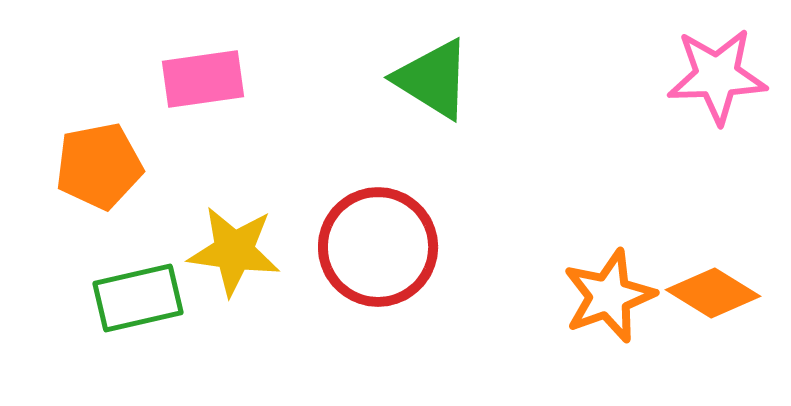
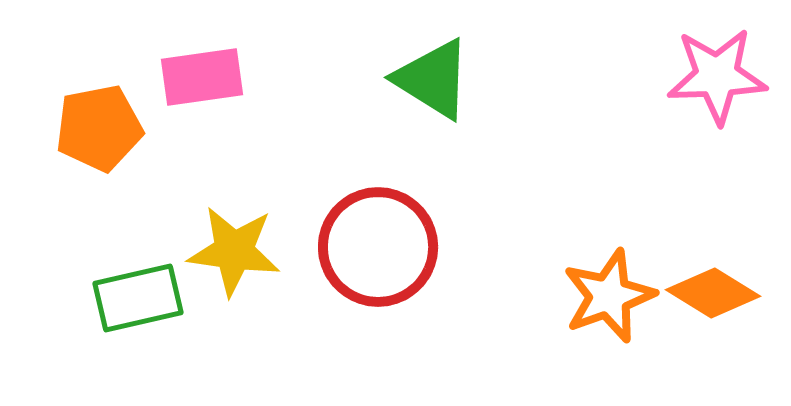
pink rectangle: moved 1 px left, 2 px up
orange pentagon: moved 38 px up
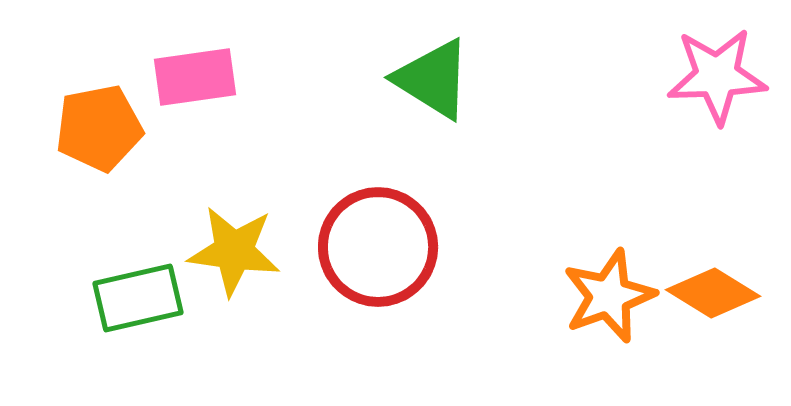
pink rectangle: moved 7 px left
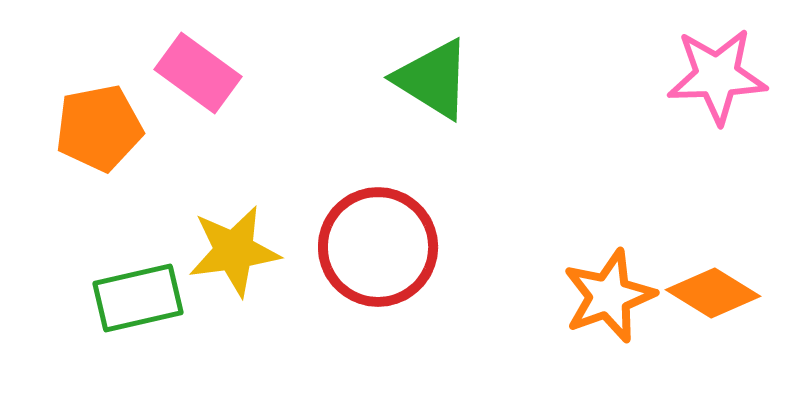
pink rectangle: moved 3 px right, 4 px up; rotated 44 degrees clockwise
yellow star: rotated 16 degrees counterclockwise
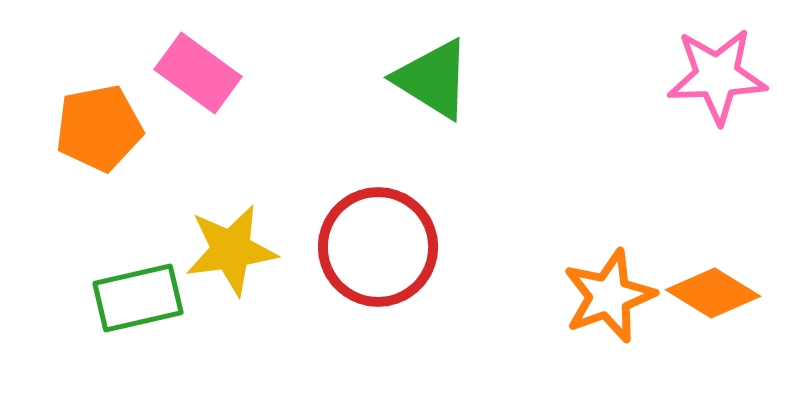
yellow star: moved 3 px left, 1 px up
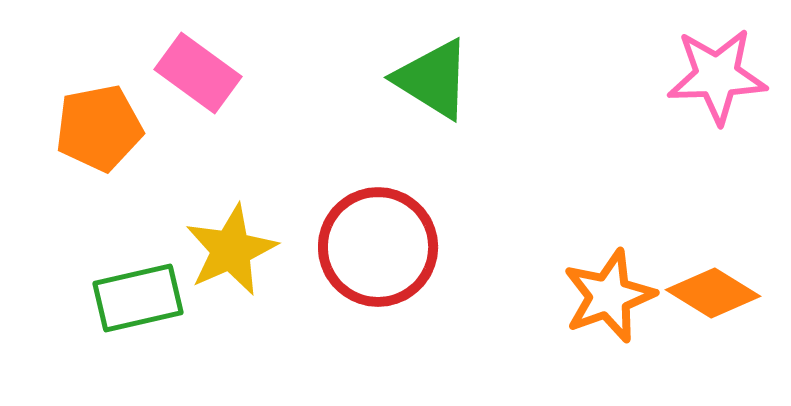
yellow star: rotated 16 degrees counterclockwise
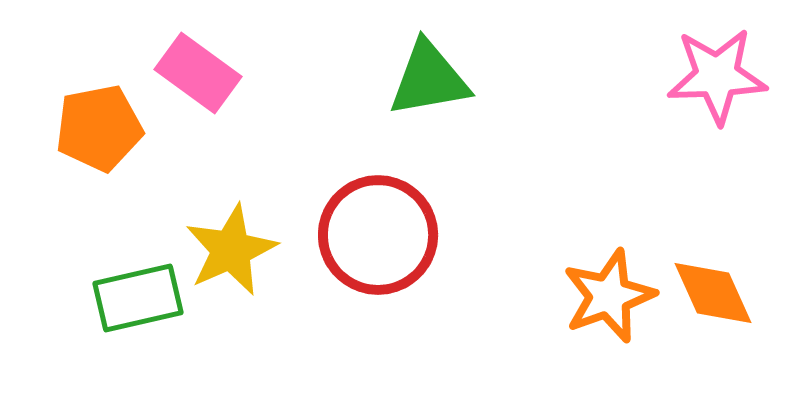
green triangle: moved 4 px left; rotated 42 degrees counterclockwise
red circle: moved 12 px up
orange diamond: rotated 34 degrees clockwise
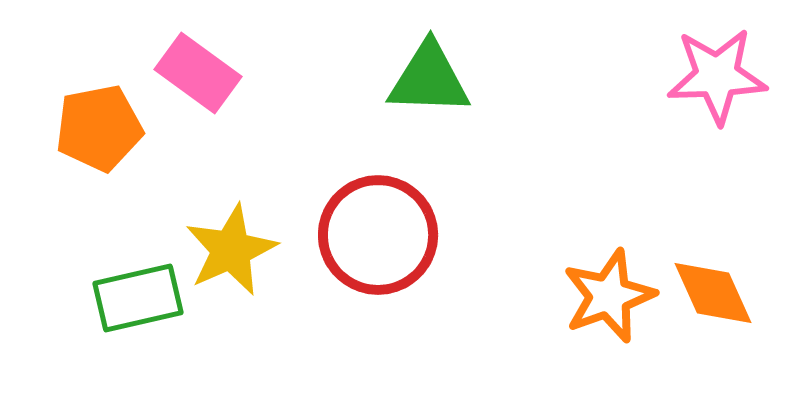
green triangle: rotated 12 degrees clockwise
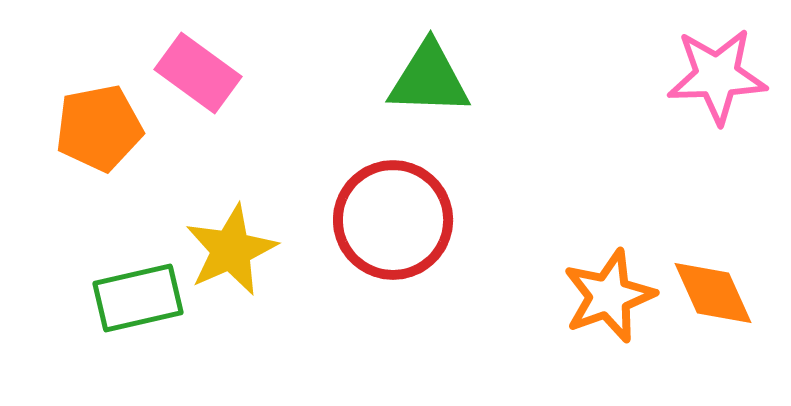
red circle: moved 15 px right, 15 px up
